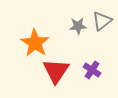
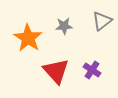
gray star: moved 14 px left
orange star: moved 7 px left, 5 px up
red triangle: rotated 16 degrees counterclockwise
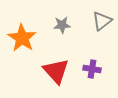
gray star: moved 2 px left, 1 px up
orange star: moved 6 px left
purple cross: moved 1 px up; rotated 24 degrees counterclockwise
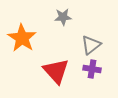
gray triangle: moved 11 px left, 24 px down
gray star: moved 1 px right, 8 px up
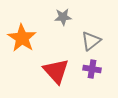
gray triangle: moved 4 px up
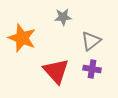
orange star: rotated 12 degrees counterclockwise
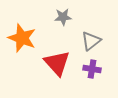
red triangle: moved 1 px right, 8 px up
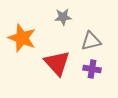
gray triangle: rotated 25 degrees clockwise
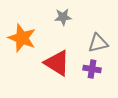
gray triangle: moved 7 px right, 2 px down
red triangle: rotated 16 degrees counterclockwise
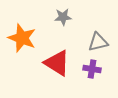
gray triangle: moved 1 px up
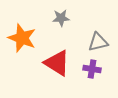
gray star: moved 2 px left, 1 px down
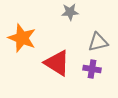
gray star: moved 9 px right, 6 px up
